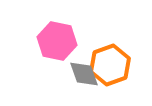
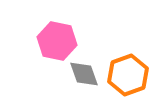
orange hexagon: moved 18 px right, 10 px down
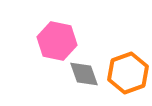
orange hexagon: moved 2 px up
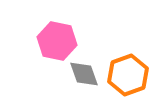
orange hexagon: moved 2 px down
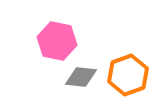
gray diamond: moved 3 px left, 3 px down; rotated 64 degrees counterclockwise
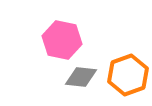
pink hexagon: moved 5 px right, 1 px up
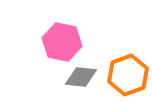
pink hexagon: moved 2 px down
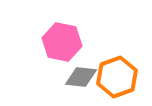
orange hexagon: moved 11 px left, 2 px down
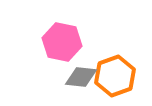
orange hexagon: moved 2 px left, 1 px up
